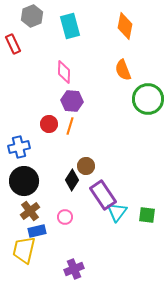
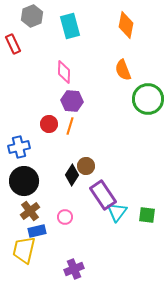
orange diamond: moved 1 px right, 1 px up
black diamond: moved 5 px up
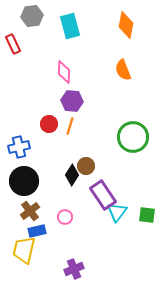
gray hexagon: rotated 15 degrees clockwise
green circle: moved 15 px left, 38 px down
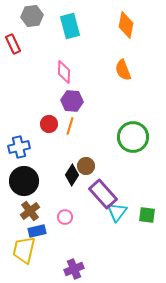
purple rectangle: moved 1 px up; rotated 8 degrees counterclockwise
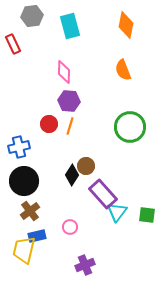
purple hexagon: moved 3 px left
green circle: moved 3 px left, 10 px up
pink circle: moved 5 px right, 10 px down
blue rectangle: moved 5 px down
purple cross: moved 11 px right, 4 px up
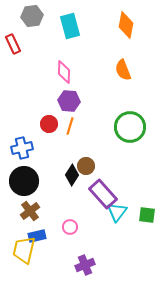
blue cross: moved 3 px right, 1 px down
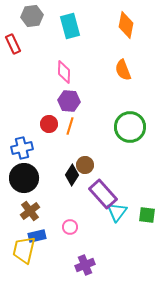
brown circle: moved 1 px left, 1 px up
black circle: moved 3 px up
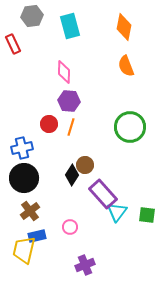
orange diamond: moved 2 px left, 2 px down
orange semicircle: moved 3 px right, 4 px up
orange line: moved 1 px right, 1 px down
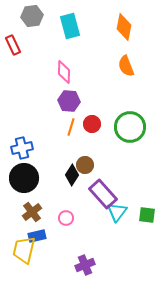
red rectangle: moved 1 px down
red circle: moved 43 px right
brown cross: moved 2 px right, 1 px down
pink circle: moved 4 px left, 9 px up
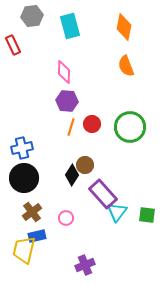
purple hexagon: moved 2 px left
